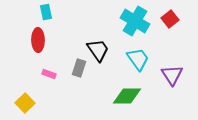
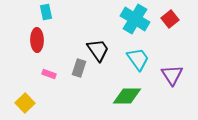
cyan cross: moved 2 px up
red ellipse: moved 1 px left
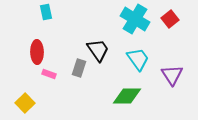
red ellipse: moved 12 px down
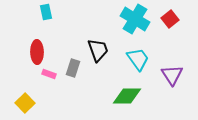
black trapezoid: rotated 15 degrees clockwise
gray rectangle: moved 6 px left
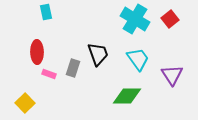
black trapezoid: moved 4 px down
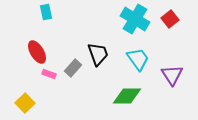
red ellipse: rotated 30 degrees counterclockwise
gray rectangle: rotated 24 degrees clockwise
